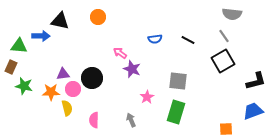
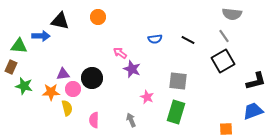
pink star: rotated 16 degrees counterclockwise
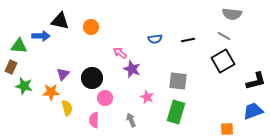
orange circle: moved 7 px left, 10 px down
gray line: rotated 24 degrees counterclockwise
black line: rotated 40 degrees counterclockwise
purple triangle: rotated 40 degrees counterclockwise
pink circle: moved 32 px right, 9 px down
orange square: moved 1 px right
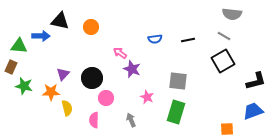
pink circle: moved 1 px right
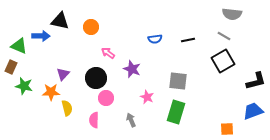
green triangle: rotated 18 degrees clockwise
pink arrow: moved 12 px left
black circle: moved 4 px right
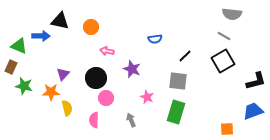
black line: moved 3 px left, 16 px down; rotated 32 degrees counterclockwise
pink arrow: moved 1 px left, 2 px up; rotated 24 degrees counterclockwise
